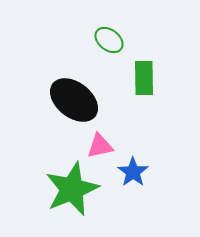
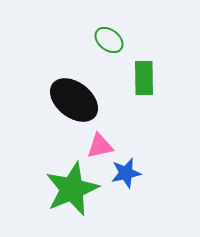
blue star: moved 7 px left, 1 px down; rotated 24 degrees clockwise
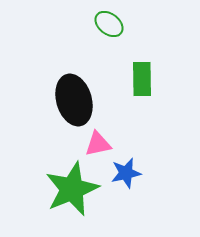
green ellipse: moved 16 px up
green rectangle: moved 2 px left, 1 px down
black ellipse: rotated 36 degrees clockwise
pink triangle: moved 2 px left, 2 px up
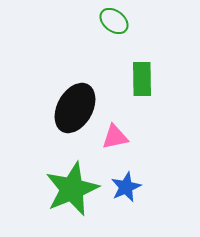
green ellipse: moved 5 px right, 3 px up
black ellipse: moved 1 px right, 8 px down; rotated 45 degrees clockwise
pink triangle: moved 17 px right, 7 px up
blue star: moved 14 px down; rotated 12 degrees counterclockwise
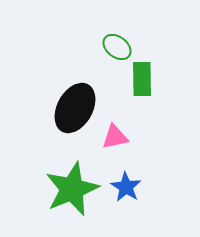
green ellipse: moved 3 px right, 26 px down
blue star: rotated 16 degrees counterclockwise
